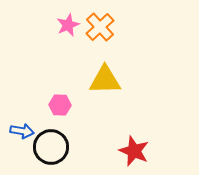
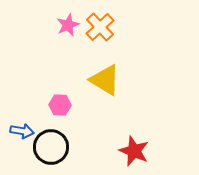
yellow triangle: rotated 32 degrees clockwise
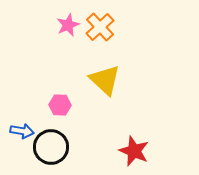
yellow triangle: rotated 12 degrees clockwise
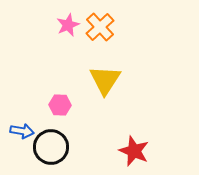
yellow triangle: rotated 20 degrees clockwise
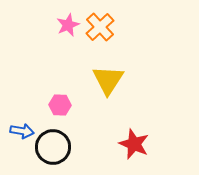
yellow triangle: moved 3 px right
black circle: moved 2 px right
red star: moved 7 px up
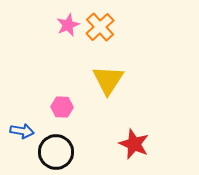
pink hexagon: moved 2 px right, 2 px down
black circle: moved 3 px right, 5 px down
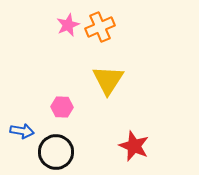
orange cross: rotated 20 degrees clockwise
red star: moved 2 px down
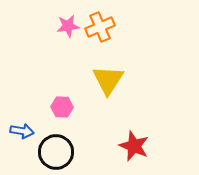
pink star: moved 1 px down; rotated 15 degrees clockwise
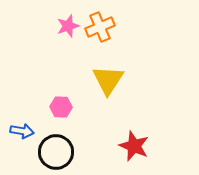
pink star: rotated 10 degrees counterclockwise
pink hexagon: moved 1 px left
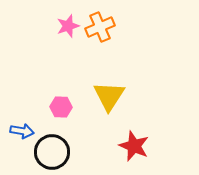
yellow triangle: moved 1 px right, 16 px down
black circle: moved 4 px left
